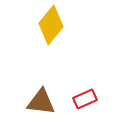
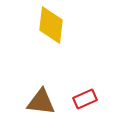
yellow diamond: rotated 33 degrees counterclockwise
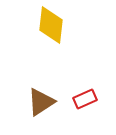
brown triangle: rotated 40 degrees counterclockwise
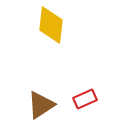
brown triangle: moved 3 px down
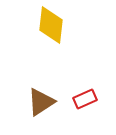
brown triangle: moved 3 px up
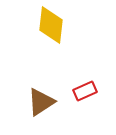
red rectangle: moved 8 px up
